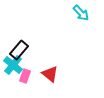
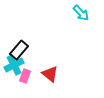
cyan cross: moved 1 px right; rotated 24 degrees clockwise
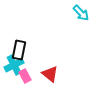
black rectangle: rotated 30 degrees counterclockwise
pink rectangle: rotated 48 degrees counterclockwise
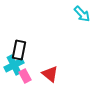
cyan arrow: moved 1 px right, 1 px down
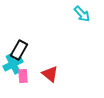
black rectangle: rotated 18 degrees clockwise
cyan cross: moved 1 px left, 1 px up
pink rectangle: moved 2 px left; rotated 24 degrees clockwise
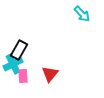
red triangle: rotated 30 degrees clockwise
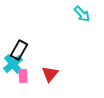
cyan cross: rotated 12 degrees counterclockwise
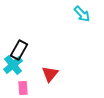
cyan cross: moved 1 px down
pink rectangle: moved 12 px down
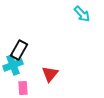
cyan cross: rotated 18 degrees clockwise
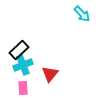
black rectangle: rotated 18 degrees clockwise
cyan cross: moved 10 px right
